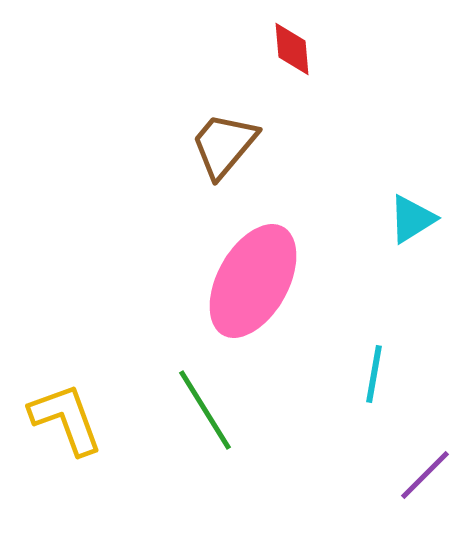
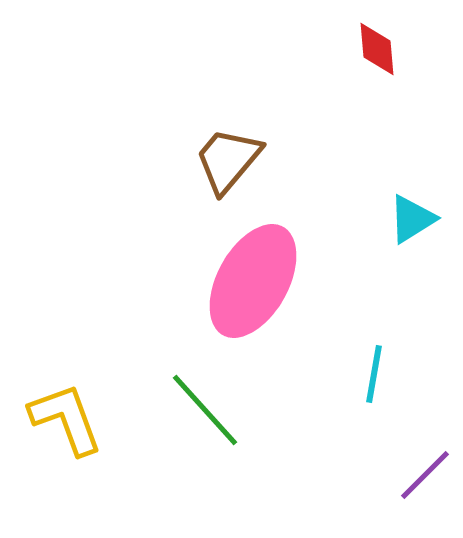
red diamond: moved 85 px right
brown trapezoid: moved 4 px right, 15 px down
green line: rotated 10 degrees counterclockwise
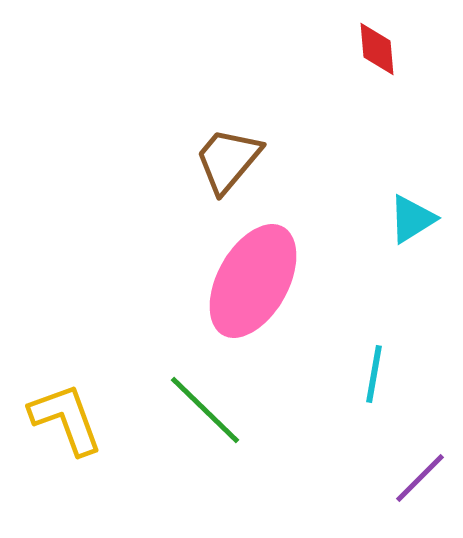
green line: rotated 4 degrees counterclockwise
purple line: moved 5 px left, 3 px down
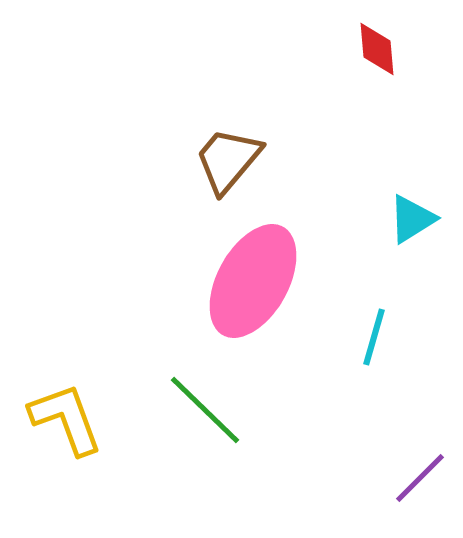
cyan line: moved 37 px up; rotated 6 degrees clockwise
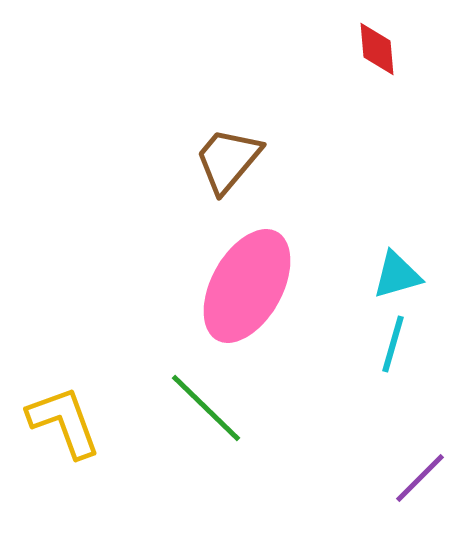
cyan triangle: moved 15 px left, 56 px down; rotated 16 degrees clockwise
pink ellipse: moved 6 px left, 5 px down
cyan line: moved 19 px right, 7 px down
green line: moved 1 px right, 2 px up
yellow L-shape: moved 2 px left, 3 px down
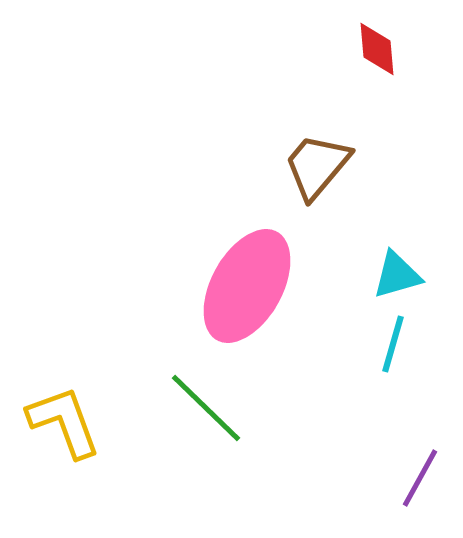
brown trapezoid: moved 89 px right, 6 px down
purple line: rotated 16 degrees counterclockwise
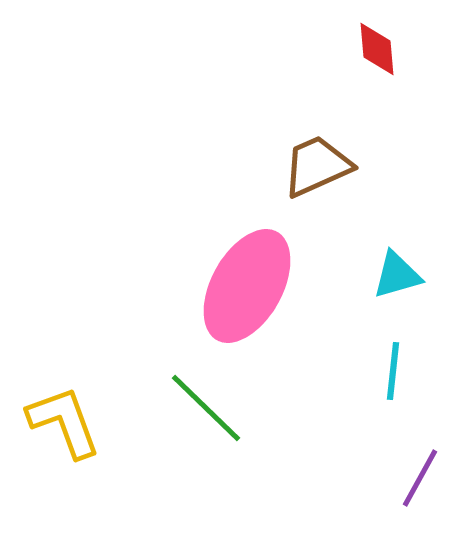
brown trapezoid: rotated 26 degrees clockwise
cyan line: moved 27 px down; rotated 10 degrees counterclockwise
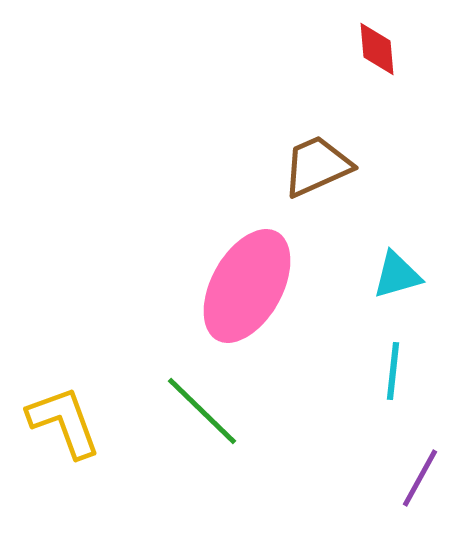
green line: moved 4 px left, 3 px down
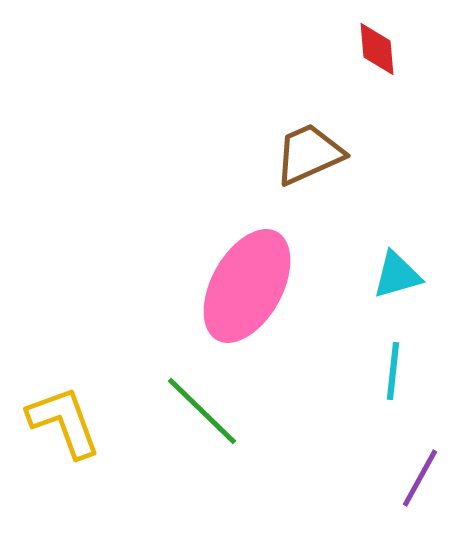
brown trapezoid: moved 8 px left, 12 px up
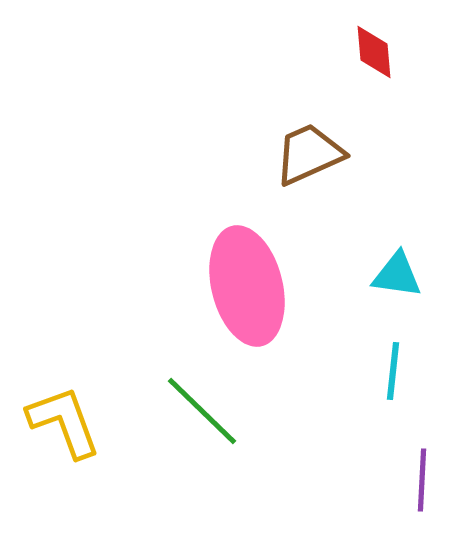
red diamond: moved 3 px left, 3 px down
cyan triangle: rotated 24 degrees clockwise
pink ellipse: rotated 43 degrees counterclockwise
purple line: moved 2 px right, 2 px down; rotated 26 degrees counterclockwise
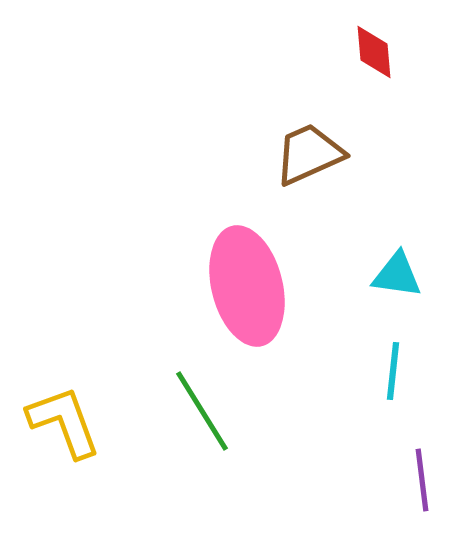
green line: rotated 14 degrees clockwise
purple line: rotated 10 degrees counterclockwise
